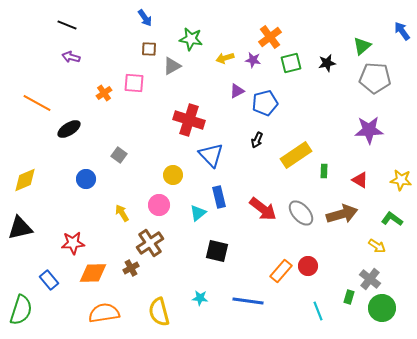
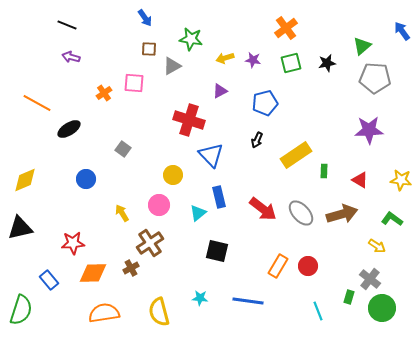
orange cross at (270, 37): moved 16 px right, 9 px up
purple triangle at (237, 91): moved 17 px left
gray square at (119, 155): moved 4 px right, 6 px up
orange rectangle at (281, 271): moved 3 px left, 5 px up; rotated 10 degrees counterclockwise
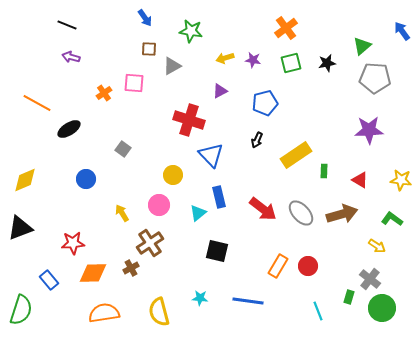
green star at (191, 39): moved 8 px up
black triangle at (20, 228): rotated 8 degrees counterclockwise
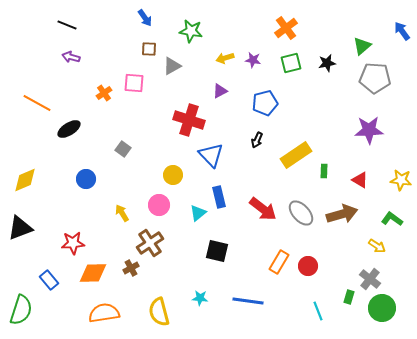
orange rectangle at (278, 266): moved 1 px right, 4 px up
